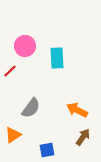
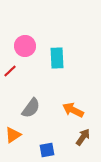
orange arrow: moved 4 px left
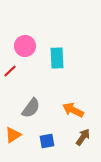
blue square: moved 9 px up
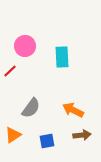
cyan rectangle: moved 5 px right, 1 px up
brown arrow: moved 1 px left, 2 px up; rotated 48 degrees clockwise
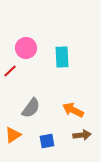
pink circle: moved 1 px right, 2 px down
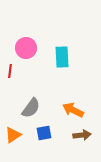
red line: rotated 40 degrees counterclockwise
blue square: moved 3 px left, 8 px up
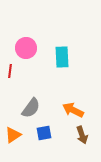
brown arrow: rotated 78 degrees clockwise
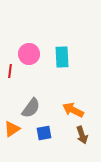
pink circle: moved 3 px right, 6 px down
orange triangle: moved 1 px left, 6 px up
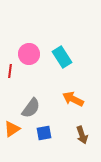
cyan rectangle: rotated 30 degrees counterclockwise
orange arrow: moved 11 px up
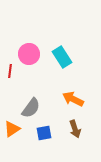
brown arrow: moved 7 px left, 6 px up
